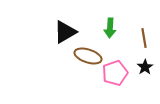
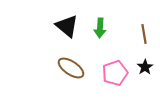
green arrow: moved 10 px left
black triangle: moved 2 px right, 6 px up; rotated 50 degrees counterclockwise
brown line: moved 4 px up
brown ellipse: moved 17 px left, 12 px down; rotated 16 degrees clockwise
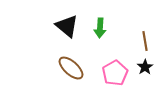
brown line: moved 1 px right, 7 px down
brown ellipse: rotated 8 degrees clockwise
pink pentagon: rotated 10 degrees counterclockwise
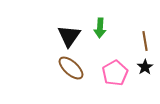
black triangle: moved 2 px right, 10 px down; rotated 25 degrees clockwise
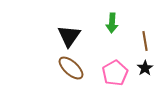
green arrow: moved 12 px right, 5 px up
black star: moved 1 px down
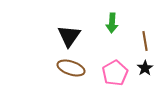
brown ellipse: rotated 24 degrees counterclockwise
